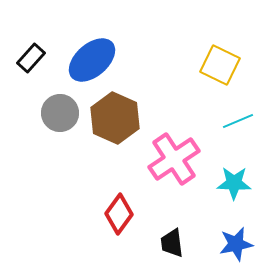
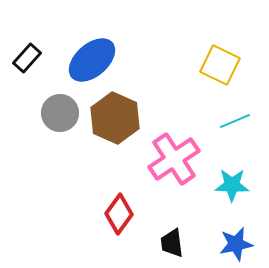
black rectangle: moved 4 px left
cyan line: moved 3 px left
cyan star: moved 2 px left, 2 px down
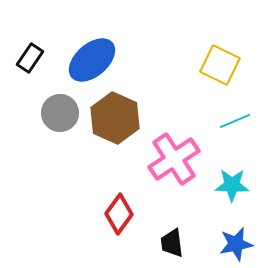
black rectangle: moved 3 px right; rotated 8 degrees counterclockwise
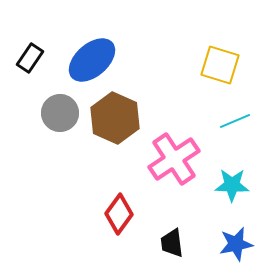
yellow square: rotated 9 degrees counterclockwise
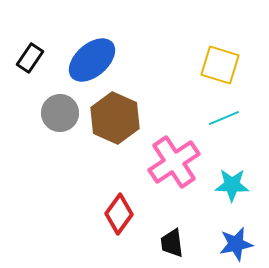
cyan line: moved 11 px left, 3 px up
pink cross: moved 3 px down
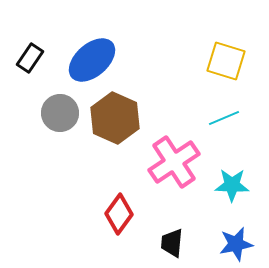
yellow square: moved 6 px right, 4 px up
black trapezoid: rotated 12 degrees clockwise
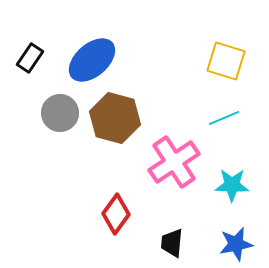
brown hexagon: rotated 9 degrees counterclockwise
red diamond: moved 3 px left
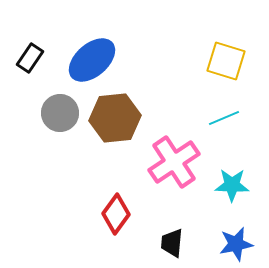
brown hexagon: rotated 21 degrees counterclockwise
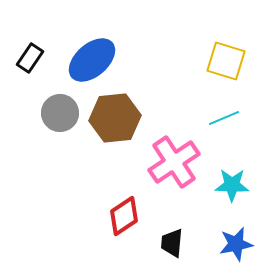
red diamond: moved 8 px right, 2 px down; rotated 21 degrees clockwise
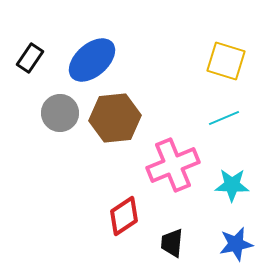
pink cross: moved 1 px left, 3 px down; rotated 12 degrees clockwise
